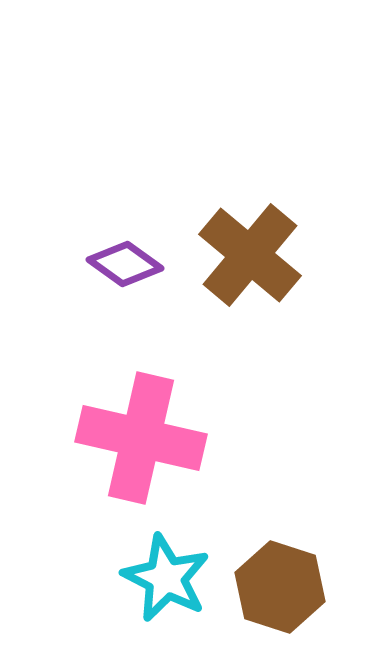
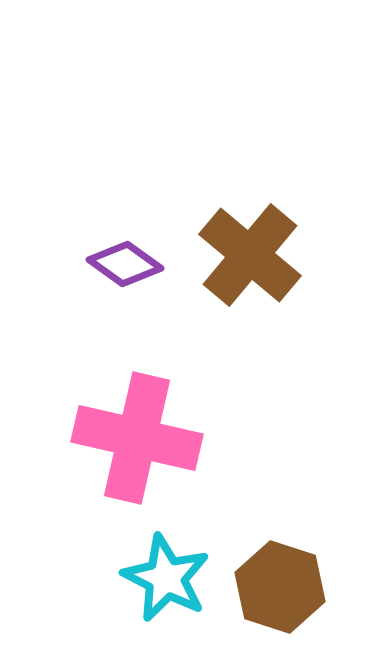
pink cross: moved 4 px left
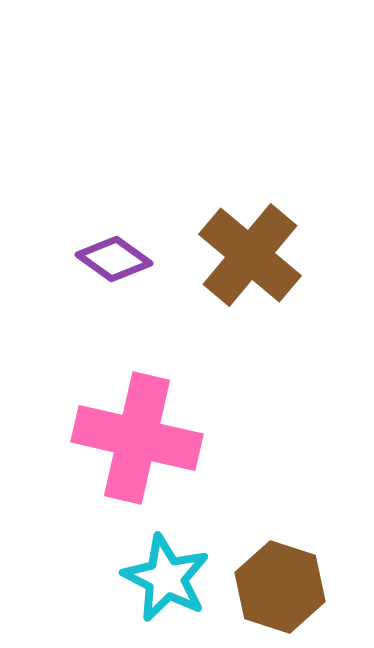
purple diamond: moved 11 px left, 5 px up
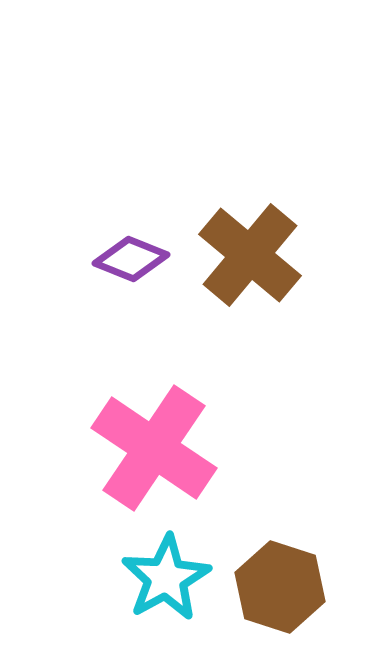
purple diamond: moved 17 px right; rotated 14 degrees counterclockwise
pink cross: moved 17 px right, 10 px down; rotated 21 degrees clockwise
cyan star: rotated 16 degrees clockwise
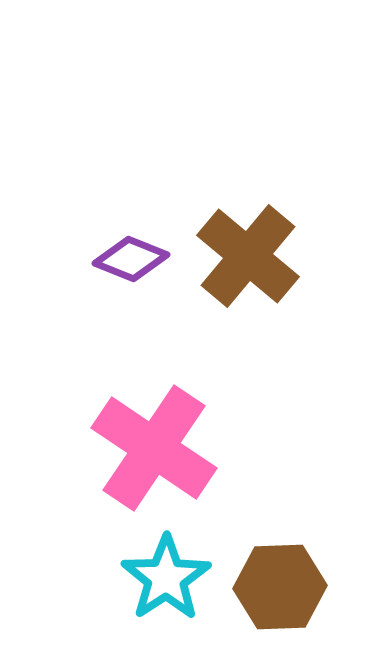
brown cross: moved 2 px left, 1 px down
cyan star: rotated 4 degrees counterclockwise
brown hexagon: rotated 20 degrees counterclockwise
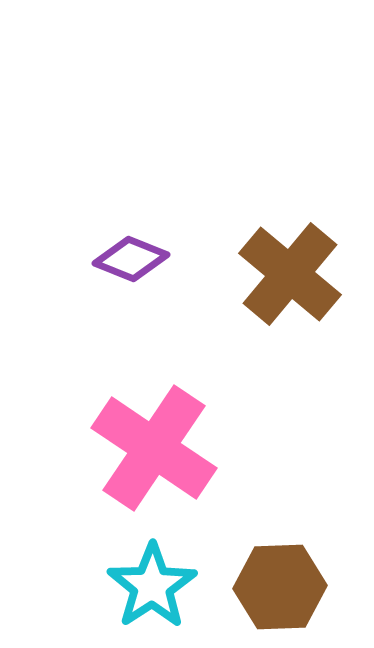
brown cross: moved 42 px right, 18 px down
cyan star: moved 14 px left, 8 px down
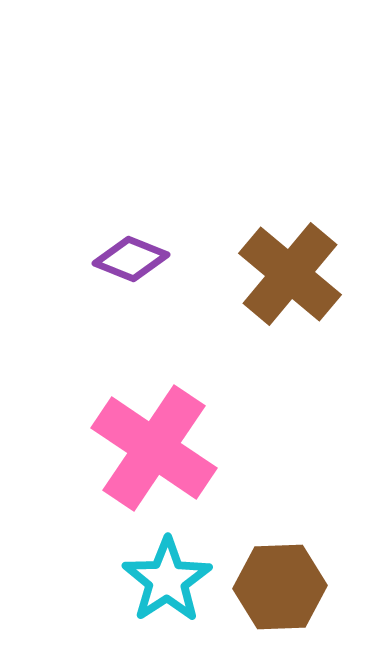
cyan star: moved 15 px right, 6 px up
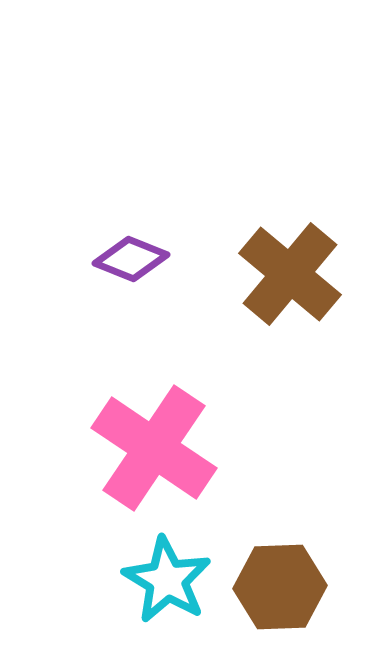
cyan star: rotated 8 degrees counterclockwise
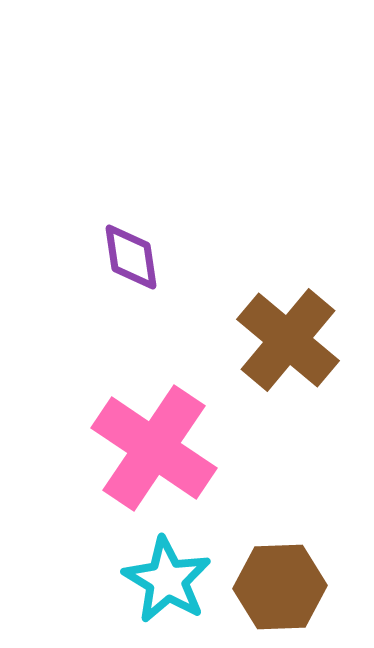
purple diamond: moved 2 px up; rotated 60 degrees clockwise
brown cross: moved 2 px left, 66 px down
